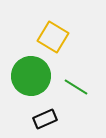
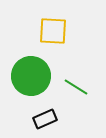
yellow square: moved 6 px up; rotated 28 degrees counterclockwise
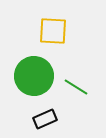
green circle: moved 3 px right
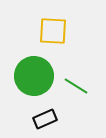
green line: moved 1 px up
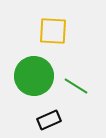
black rectangle: moved 4 px right, 1 px down
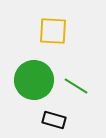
green circle: moved 4 px down
black rectangle: moved 5 px right; rotated 40 degrees clockwise
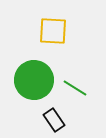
green line: moved 1 px left, 2 px down
black rectangle: rotated 40 degrees clockwise
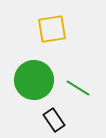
yellow square: moved 1 px left, 2 px up; rotated 12 degrees counterclockwise
green line: moved 3 px right
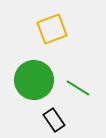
yellow square: rotated 12 degrees counterclockwise
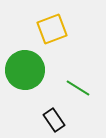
green circle: moved 9 px left, 10 px up
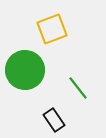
green line: rotated 20 degrees clockwise
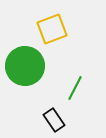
green circle: moved 4 px up
green line: moved 3 px left; rotated 65 degrees clockwise
